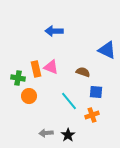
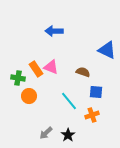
orange rectangle: rotated 21 degrees counterclockwise
gray arrow: rotated 40 degrees counterclockwise
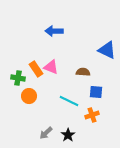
brown semicircle: rotated 16 degrees counterclockwise
cyan line: rotated 24 degrees counterclockwise
